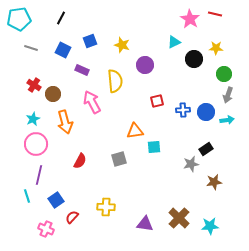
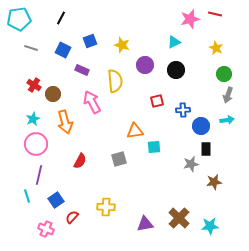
pink star at (190, 19): rotated 24 degrees clockwise
yellow star at (216, 48): rotated 24 degrees clockwise
black circle at (194, 59): moved 18 px left, 11 px down
blue circle at (206, 112): moved 5 px left, 14 px down
black rectangle at (206, 149): rotated 56 degrees counterclockwise
purple triangle at (145, 224): rotated 18 degrees counterclockwise
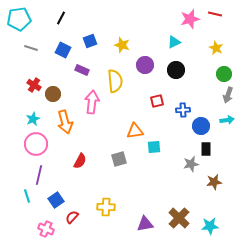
pink arrow at (92, 102): rotated 35 degrees clockwise
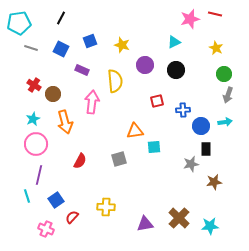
cyan pentagon at (19, 19): moved 4 px down
blue square at (63, 50): moved 2 px left, 1 px up
cyan arrow at (227, 120): moved 2 px left, 2 px down
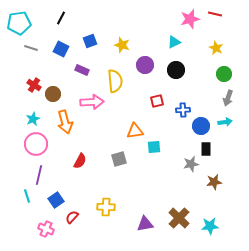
gray arrow at (228, 95): moved 3 px down
pink arrow at (92, 102): rotated 80 degrees clockwise
